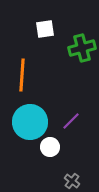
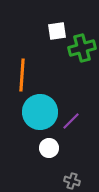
white square: moved 12 px right, 2 px down
cyan circle: moved 10 px right, 10 px up
white circle: moved 1 px left, 1 px down
gray cross: rotated 21 degrees counterclockwise
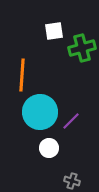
white square: moved 3 px left
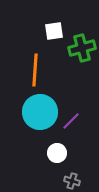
orange line: moved 13 px right, 5 px up
white circle: moved 8 px right, 5 px down
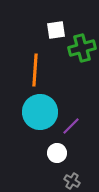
white square: moved 2 px right, 1 px up
purple line: moved 5 px down
gray cross: rotated 14 degrees clockwise
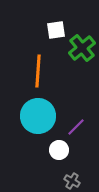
green cross: rotated 24 degrees counterclockwise
orange line: moved 3 px right, 1 px down
cyan circle: moved 2 px left, 4 px down
purple line: moved 5 px right, 1 px down
white circle: moved 2 px right, 3 px up
